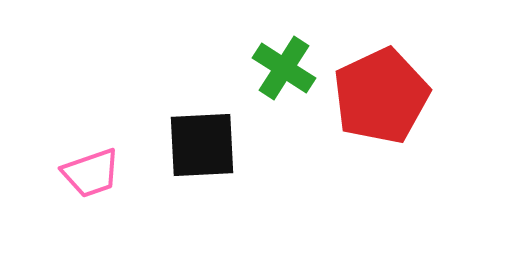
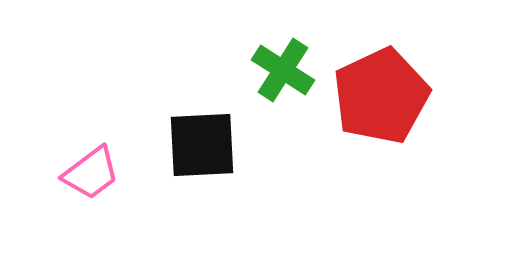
green cross: moved 1 px left, 2 px down
pink trapezoid: rotated 18 degrees counterclockwise
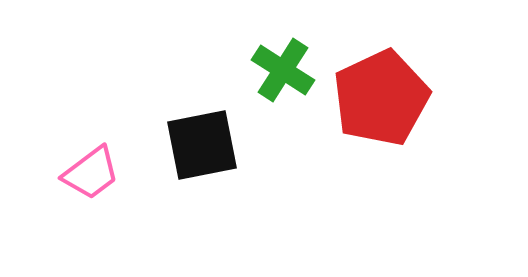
red pentagon: moved 2 px down
black square: rotated 8 degrees counterclockwise
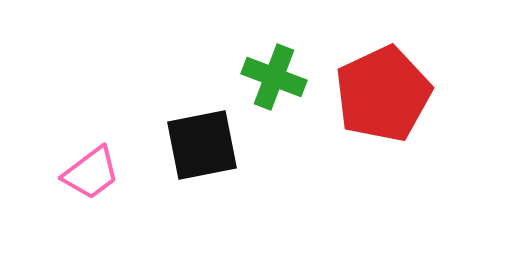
green cross: moved 9 px left, 7 px down; rotated 12 degrees counterclockwise
red pentagon: moved 2 px right, 4 px up
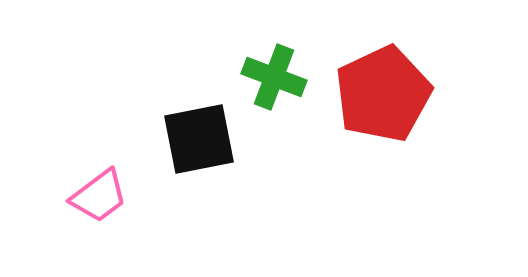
black square: moved 3 px left, 6 px up
pink trapezoid: moved 8 px right, 23 px down
